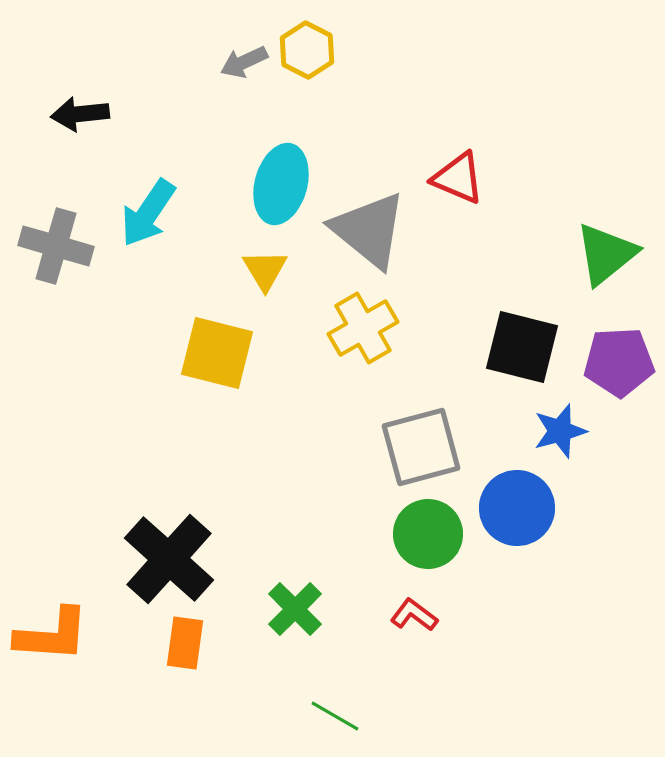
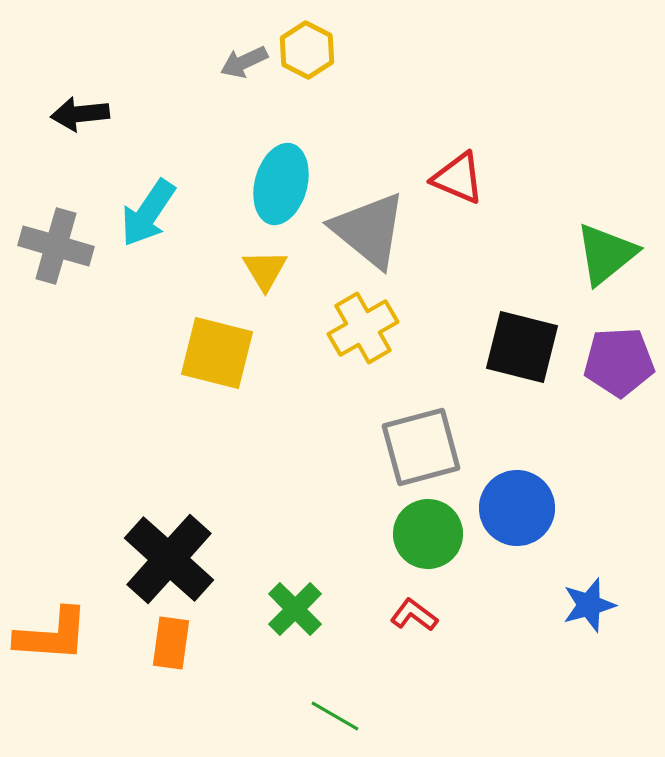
blue star: moved 29 px right, 174 px down
orange rectangle: moved 14 px left
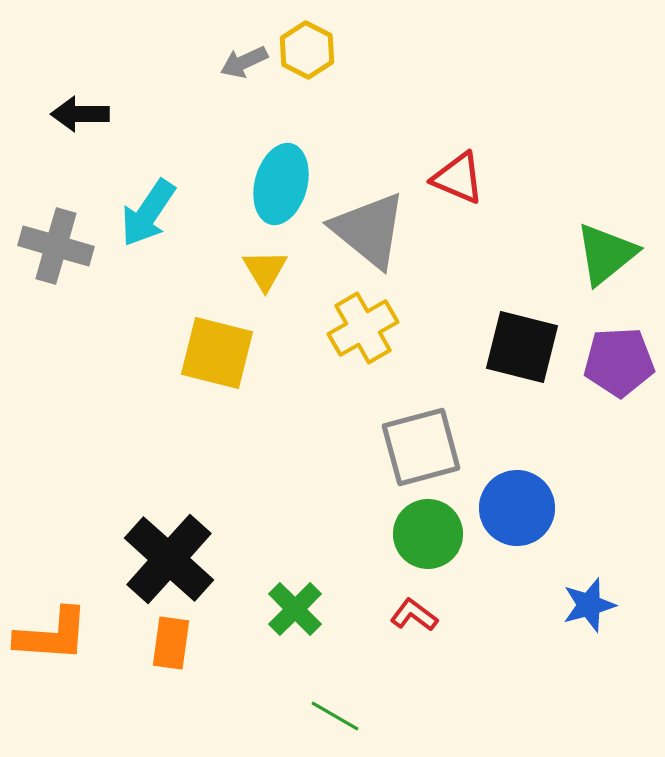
black arrow: rotated 6 degrees clockwise
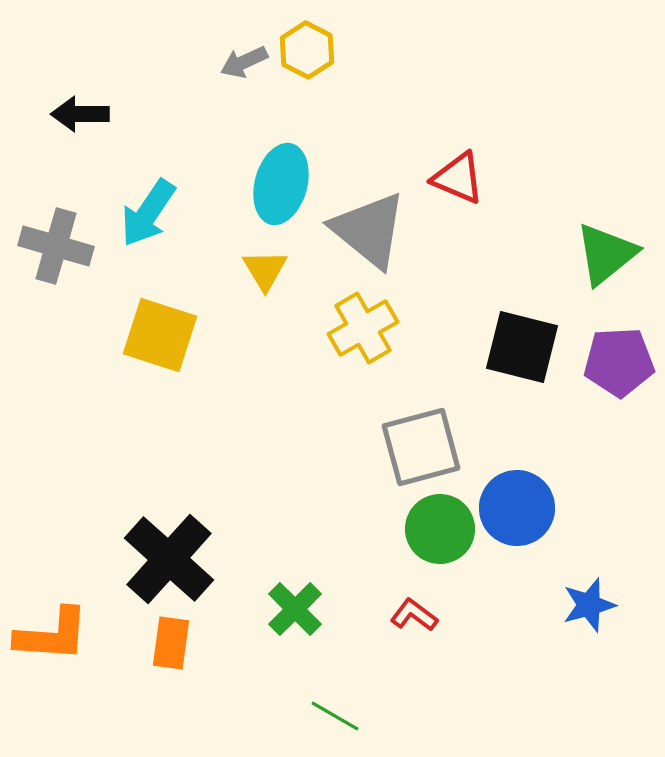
yellow square: moved 57 px left, 18 px up; rotated 4 degrees clockwise
green circle: moved 12 px right, 5 px up
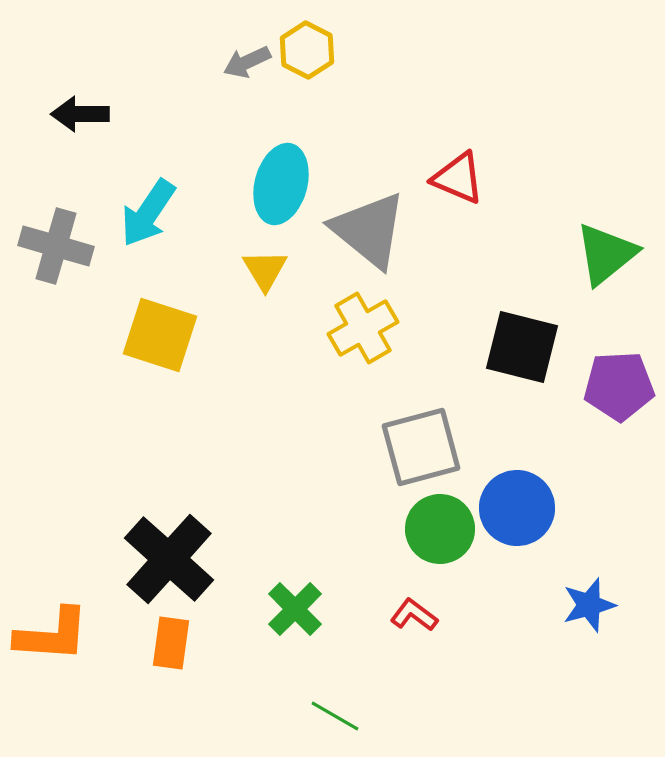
gray arrow: moved 3 px right
purple pentagon: moved 24 px down
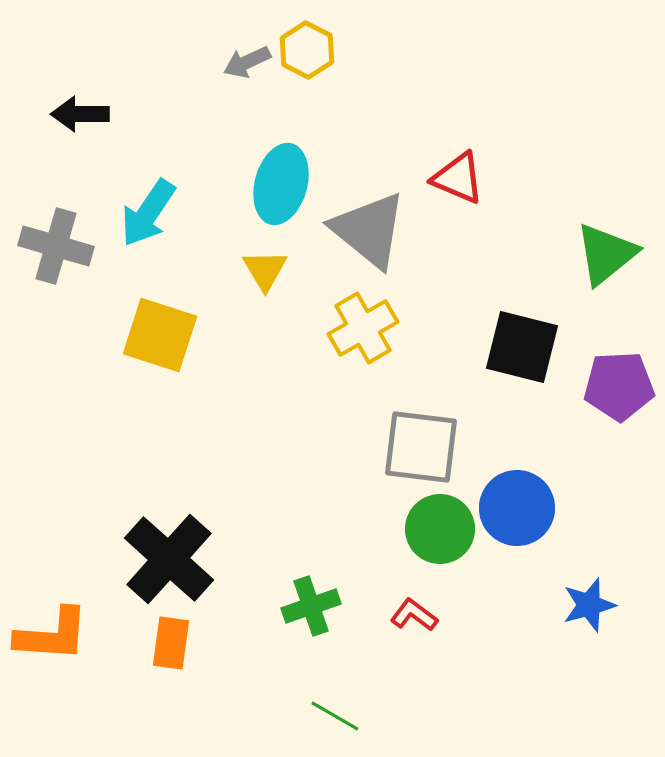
gray square: rotated 22 degrees clockwise
green cross: moved 16 px right, 3 px up; rotated 26 degrees clockwise
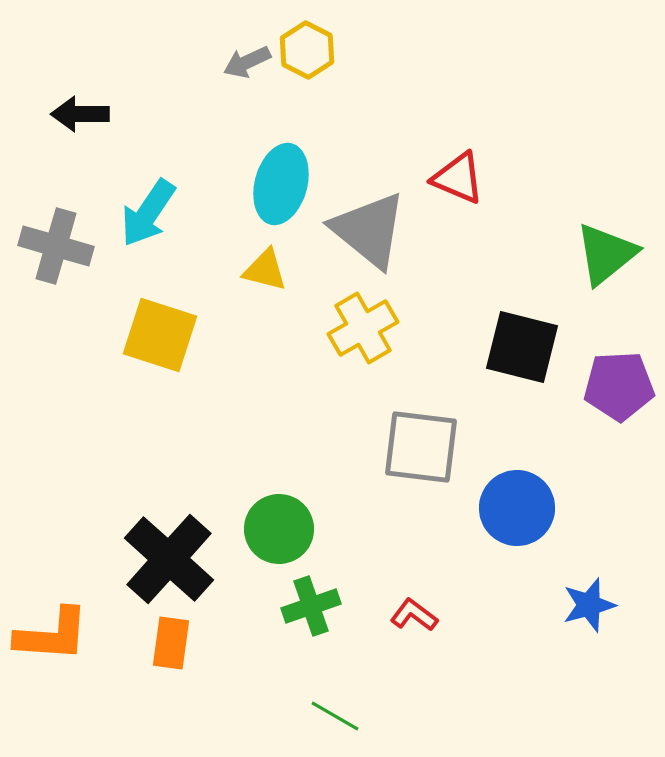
yellow triangle: rotated 45 degrees counterclockwise
green circle: moved 161 px left
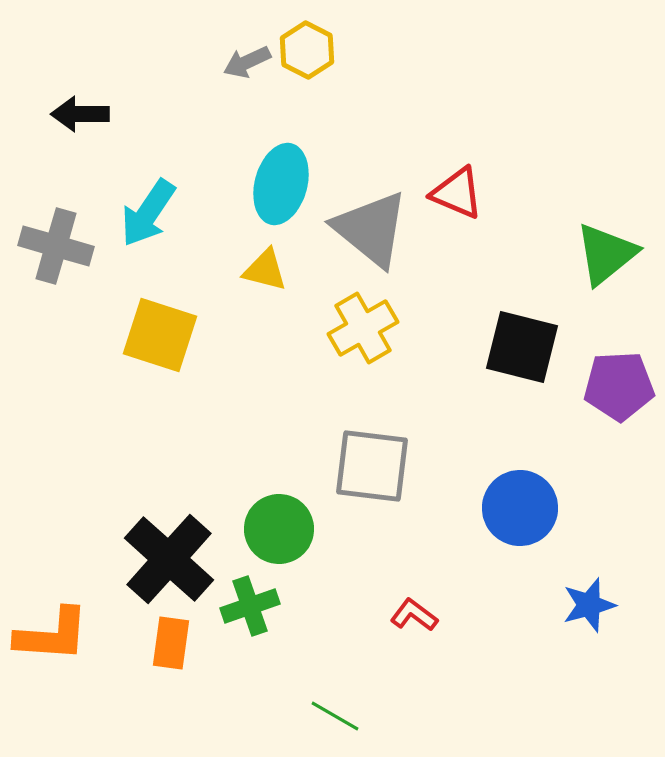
red triangle: moved 1 px left, 15 px down
gray triangle: moved 2 px right, 1 px up
gray square: moved 49 px left, 19 px down
blue circle: moved 3 px right
green cross: moved 61 px left
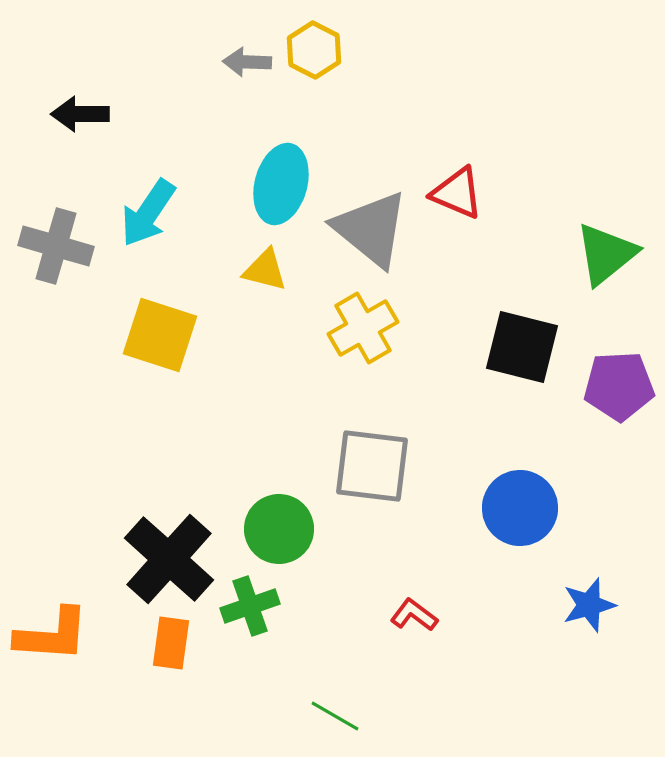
yellow hexagon: moved 7 px right
gray arrow: rotated 27 degrees clockwise
